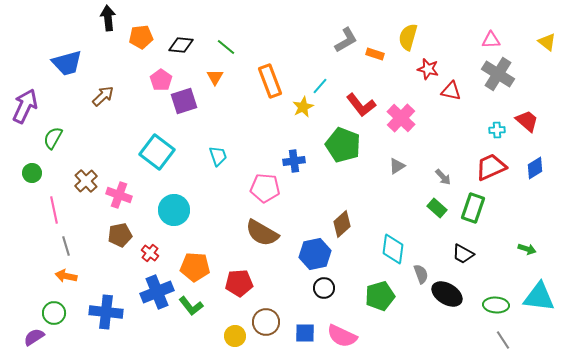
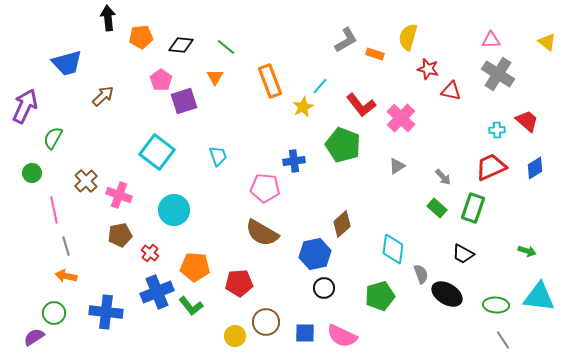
green arrow at (527, 249): moved 2 px down
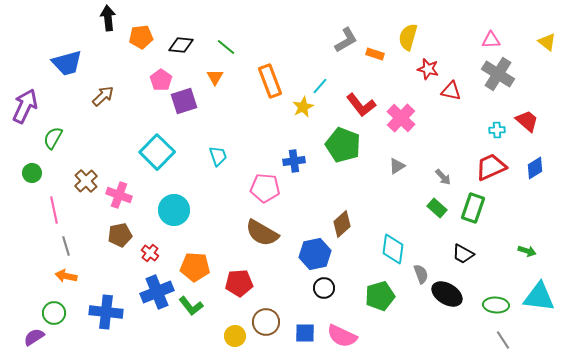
cyan square at (157, 152): rotated 8 degrees clockwise
